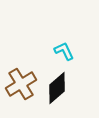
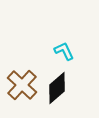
brown cross: moved 1 px right, 1 px down; rotated 16 degrees counterclockwise
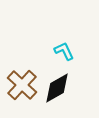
black diamond: rotated 12 degrees clockwise
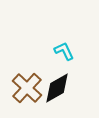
brown cross: moved 5 px right, 3 px down
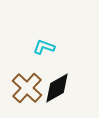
cyan L-shape: moved 20 px left, 4 px up; rotated 45 degrees counterclockwise
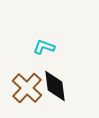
black diamond: moved 2 px left, 2 px up; rotated 68 degrees counterclockwise
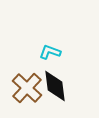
cyan L-shape: moved 6 px right, 5 px down
